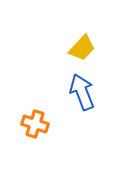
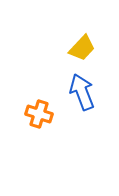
orange cross: moved 4 px right, 10 px up
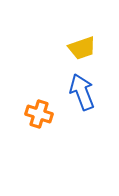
yellow trapezoid: rotated 28 degrees clockwise
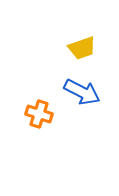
blue arrow: rotated 138 degrees clockwise
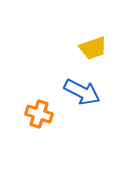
yellow trapezoid: moved 11 px right
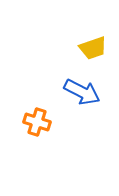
orange cross: moved 2 px left, 8 px down
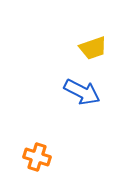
orange cross: moved 35 px down
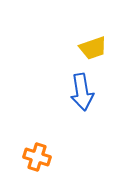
blue arrow: rotated 54 degrees clockwise
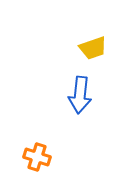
blue arrow: moved 2 px left, 3 px down; rotated 15 degrees clockwise
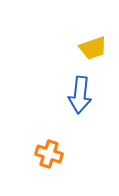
orange cross: moved 12 px right, 3 px up
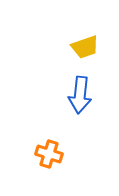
yellow trapezoid: moved 8 px left, 1 px up
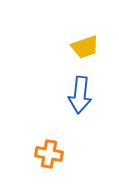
orange cross: rotated 8 degrees counterclockwise
